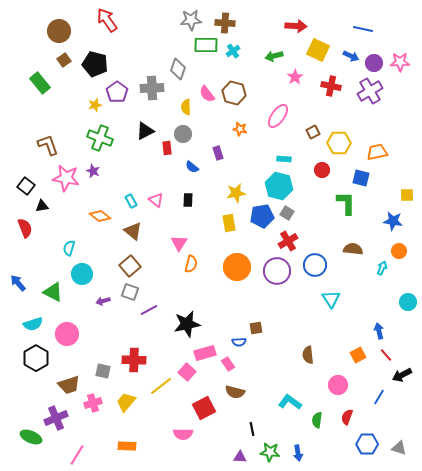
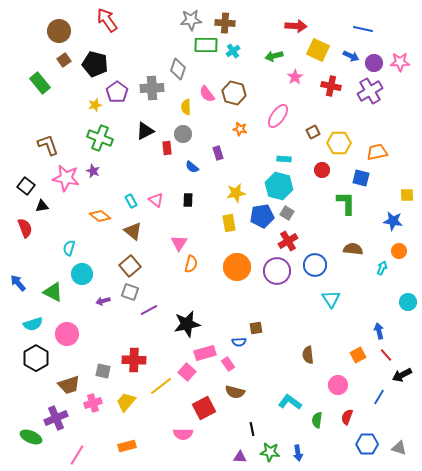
orange rectangle at (127, 446): rotated 18 degrees counterclockwise
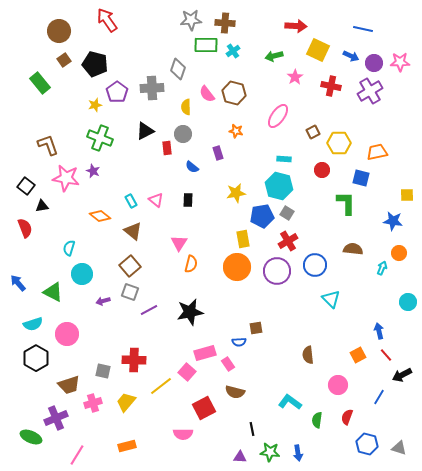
orange star at (240, 129): moved 4 px left, 2 px down
yellow rectangle at (229, 223): moved 14 px right, 16 px down
orange circle at (399, 251): moved 2 px down
cyan triangle at (331, 299): rotated 12 degrees counterclockwise
black star at (187, 324): moved 3 px right, 12 px up
blue hexagon at (367, 444): rotated 15 degrees clockwise
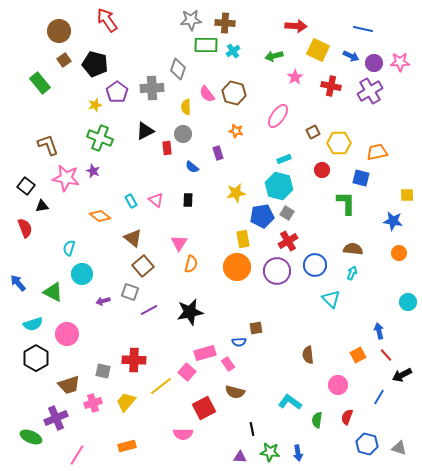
cyan rectangle at (284, 159): rotated 24 degrees counterclockwise
brown triangle at (133, 231): moved 7 px down
brown square at (130, 266): moved 13 px right
cyan arrow at (382, 268): moved 30 px left, 5 px down
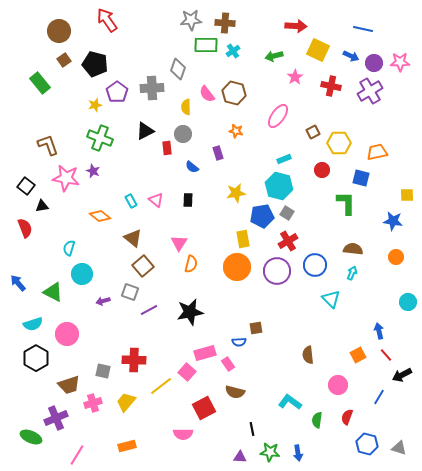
orange circle at (399, 253): moved 3 px left, 4 px down
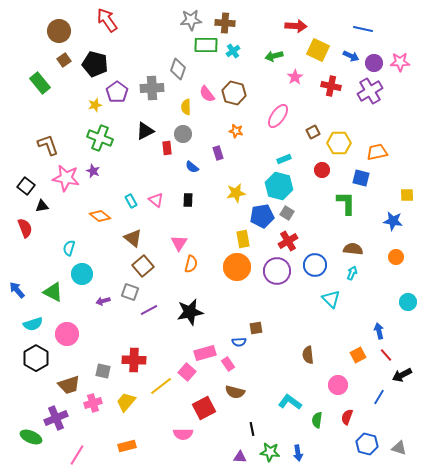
blue arrow at (18, 283): moved 1 px left, 7 px down
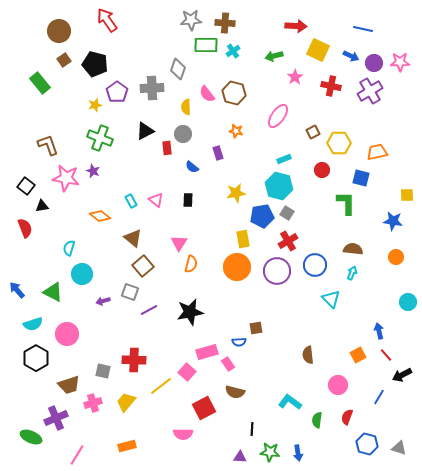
pink rectangle at (205, 353): moved 2 px right, 1 px up
black line at (252, 429): rotated 16 degrees clockwise
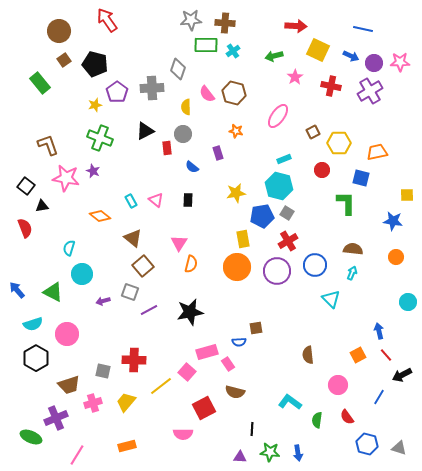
red semicircle at (347, 417): rotated 56 degrees counterclockwise
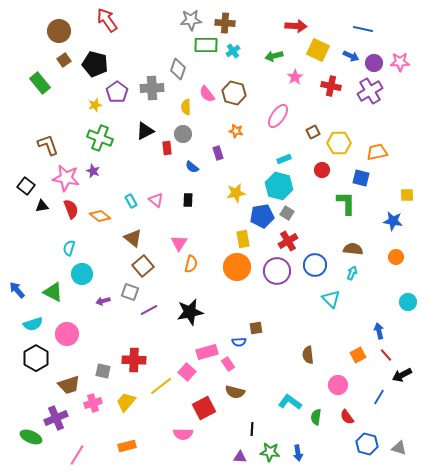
red semicircle at (25, 228): moved 46 px right, 19 px up
green semicircle at (317, 420): moved 1 px left, 3 px up
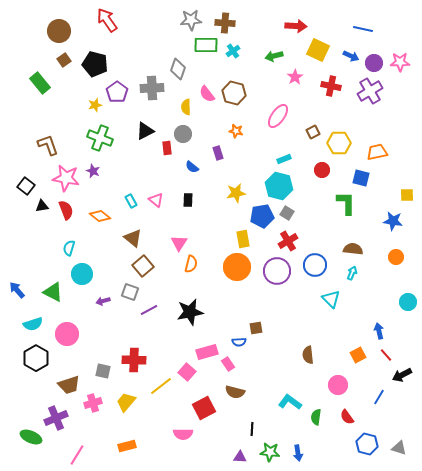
red semicircle at (71, 209): moved 5 px left, 1 px down
